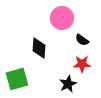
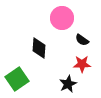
green square: rotated 20 degrees counterclockwise
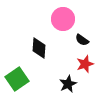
pink circle: moved 1 px right, 1 px down
red star: moved 3 px right; rotated 18 degrees counterclockwise
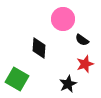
green square: rotated 25 degrees counterclockwise
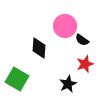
pink circle: moved 2 px right, 7 px down
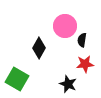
black semicircle: rotated 64 degrees clockwise
black diamond: rotated 25 degrees clockwise
red star: rotated 12 degrees clockwise
black star: rotated 24 degrees counterclockwise
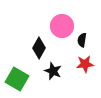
pink circle: moved 3 px left
black star: moved 15 px left, 13 px up
